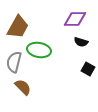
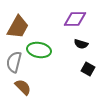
black semicircle: moved 2 px down
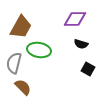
brown trapezoid: moved 3 px right
gray semicircle: moved 1 px down
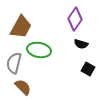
purple diamond: rotated 55 degrees counterclockwise
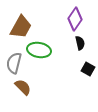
black semicircle: moved 1 px left, 1 px up; rotated 120 degrees counterclockwise
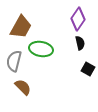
purple diamond: moved 3 px right
green ellipse: moved 2 px right, 1 px up
gray semicircle: moved 2 px up
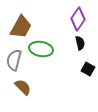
gray semicircle: moved 1 px up
